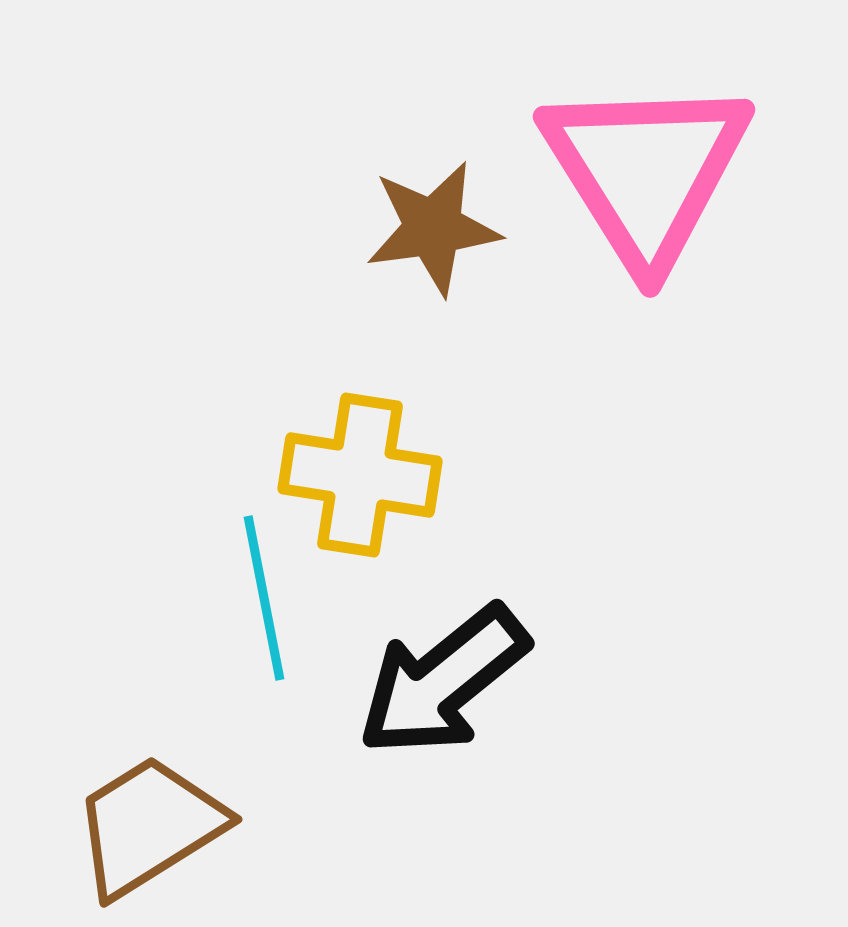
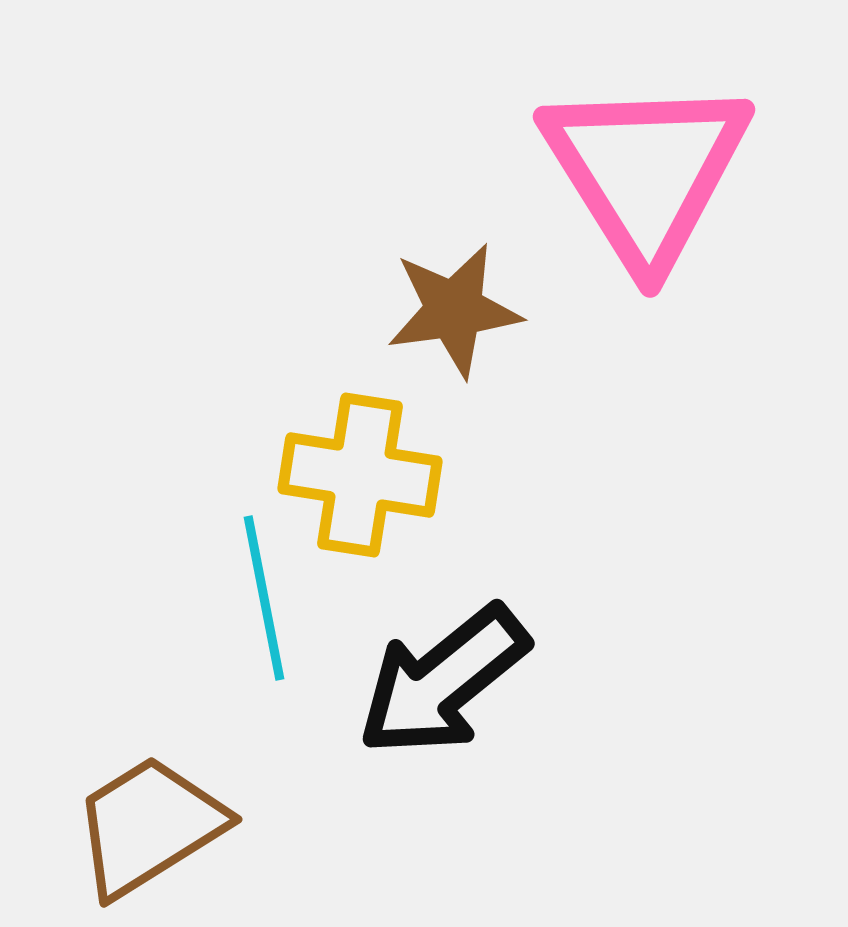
brown star: moved 21 px right, 82 px down
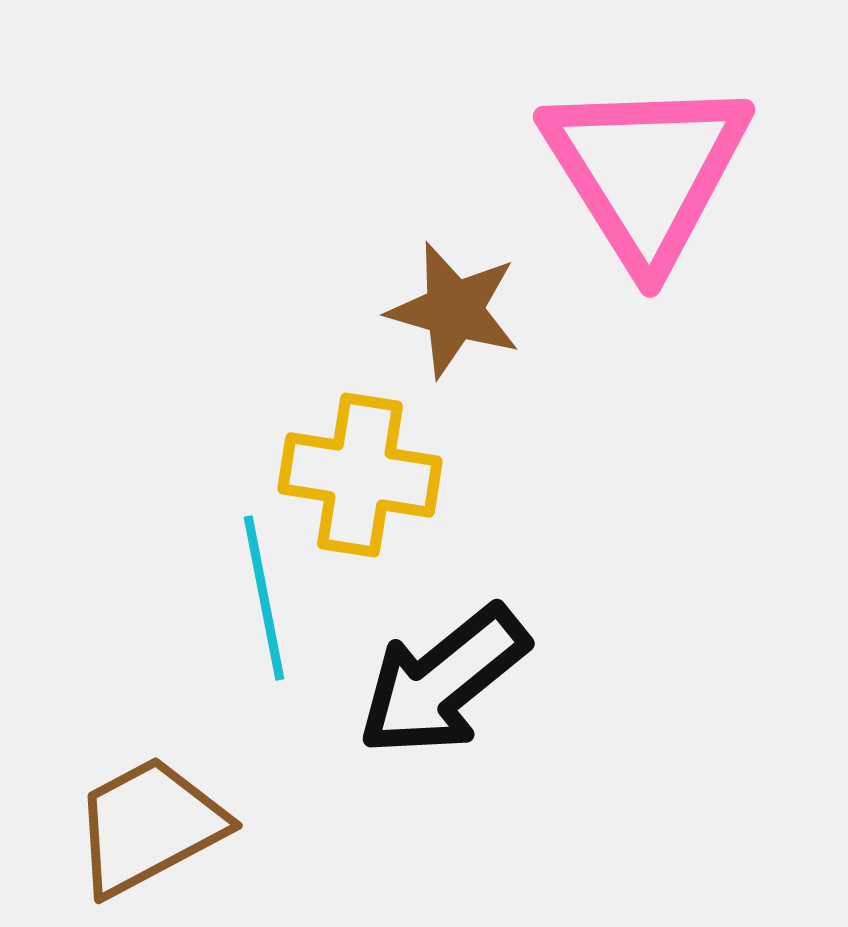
brown star: rotated 24 degrees clockwise
brown trapezoid: rotated 4 degrees clockwise
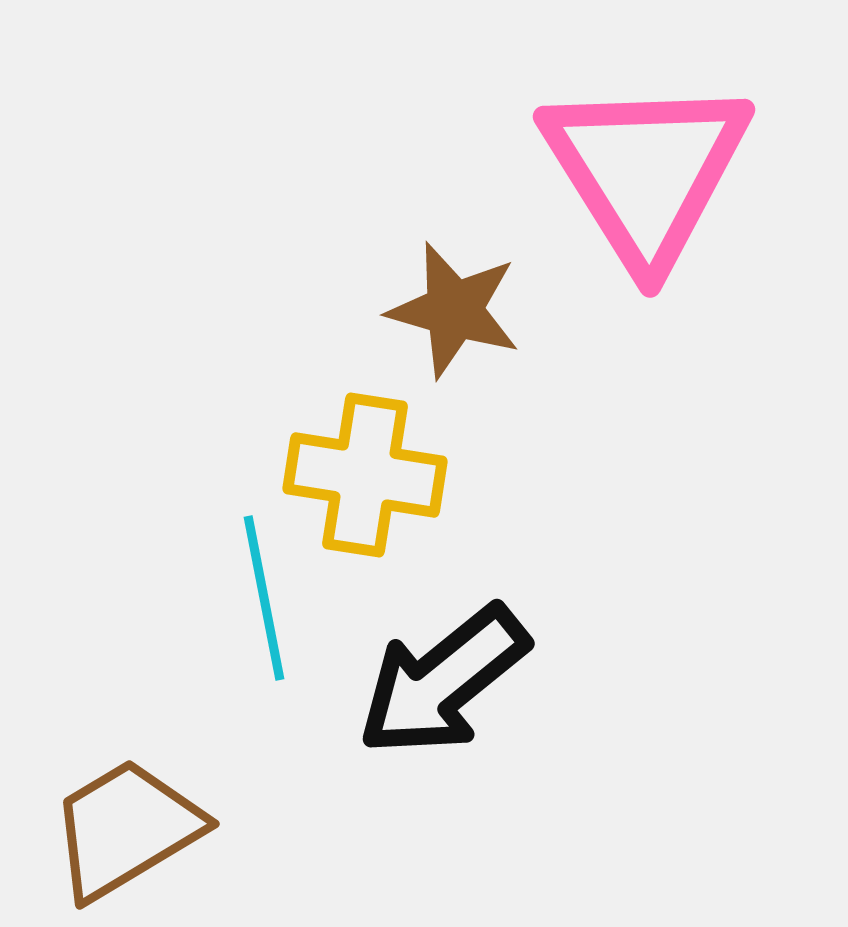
yellow cross: moved 5 px right
brown trapezoid: moved 23 px left, 3 px down; rotated 3 degrees counterclockwise
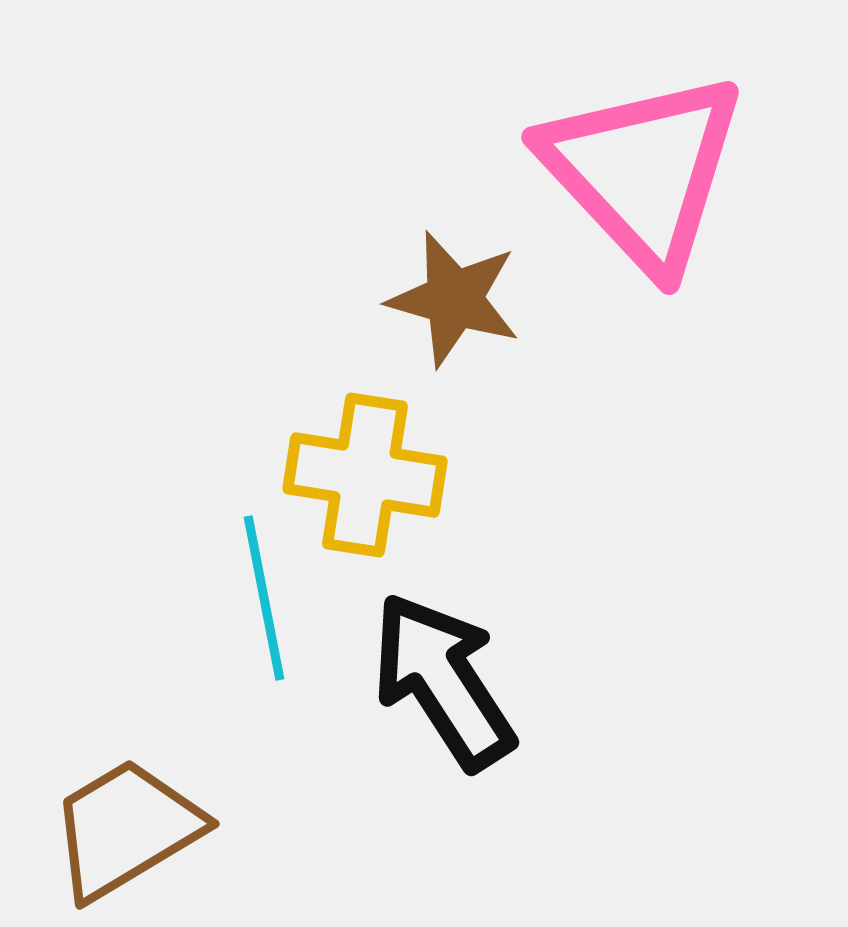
pink triangle: moved 3 px left; rotated 11 degrees counterclockwise
brown star: moved 11 px up
black arrow: rotated 96 degrees clockwise
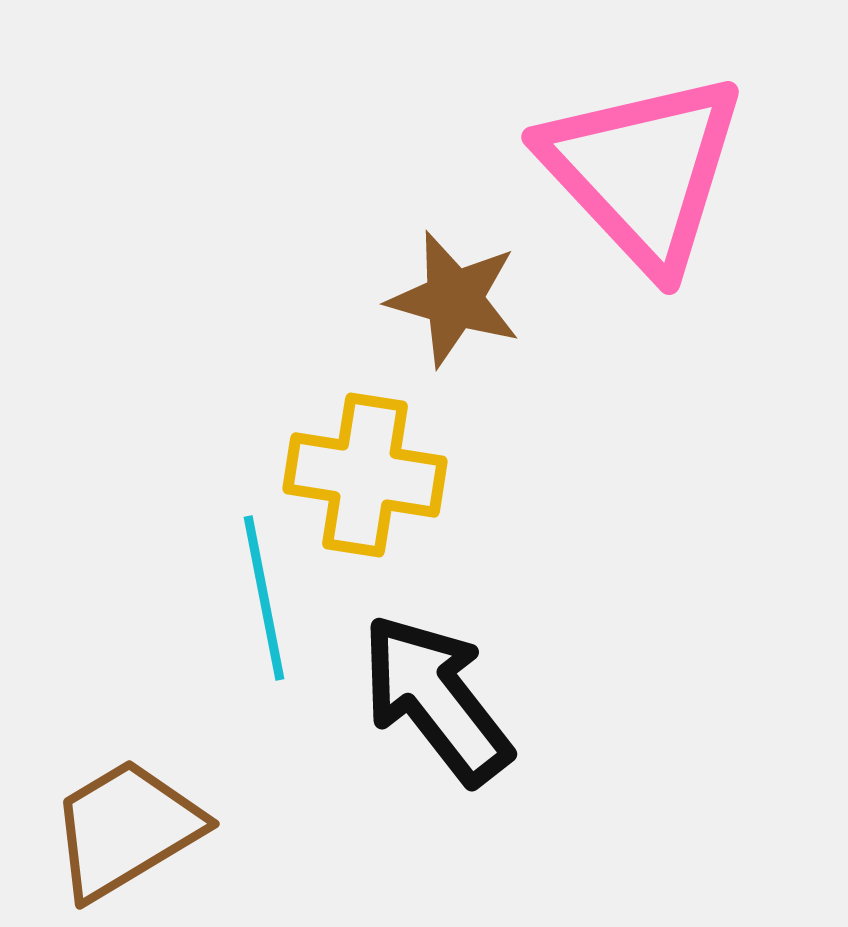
black arrow: moved 7 px left, 18 px down; rotated 5 degrees counterclockwise
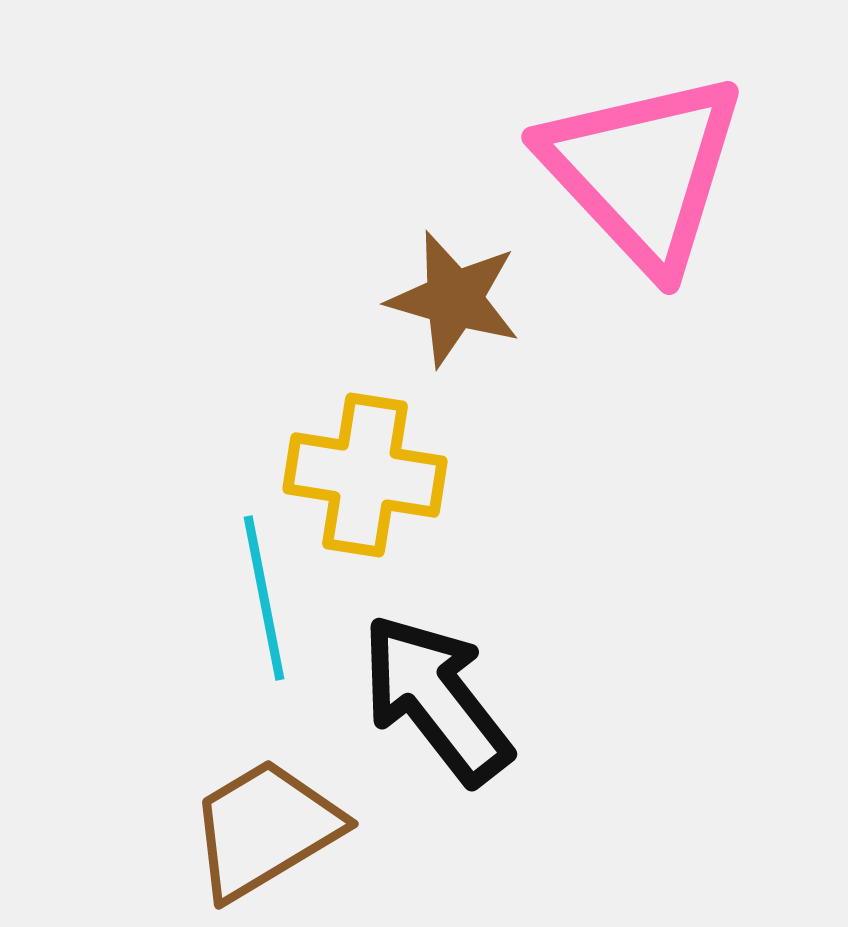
brown trapezoid: moved 139 px right
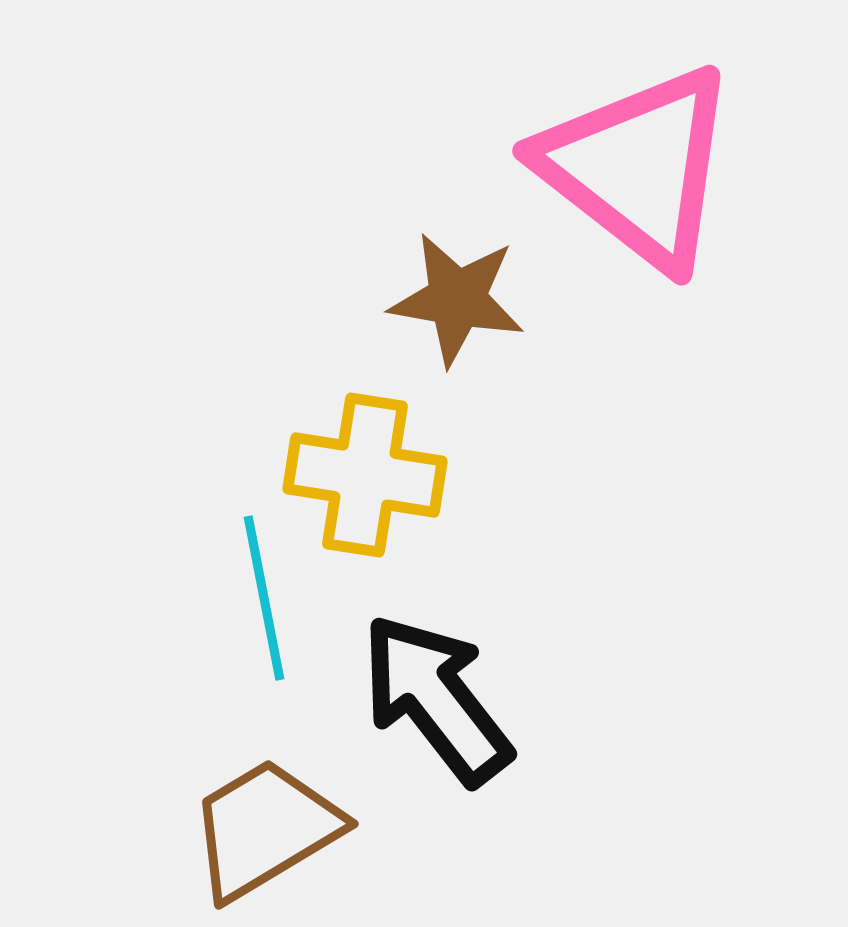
pink triangle: moved 5 px left, 4 px up; rotated 9 degrees counterclockwise
brown star: moved 3 px right; rotated 6 degrees counterclockwise
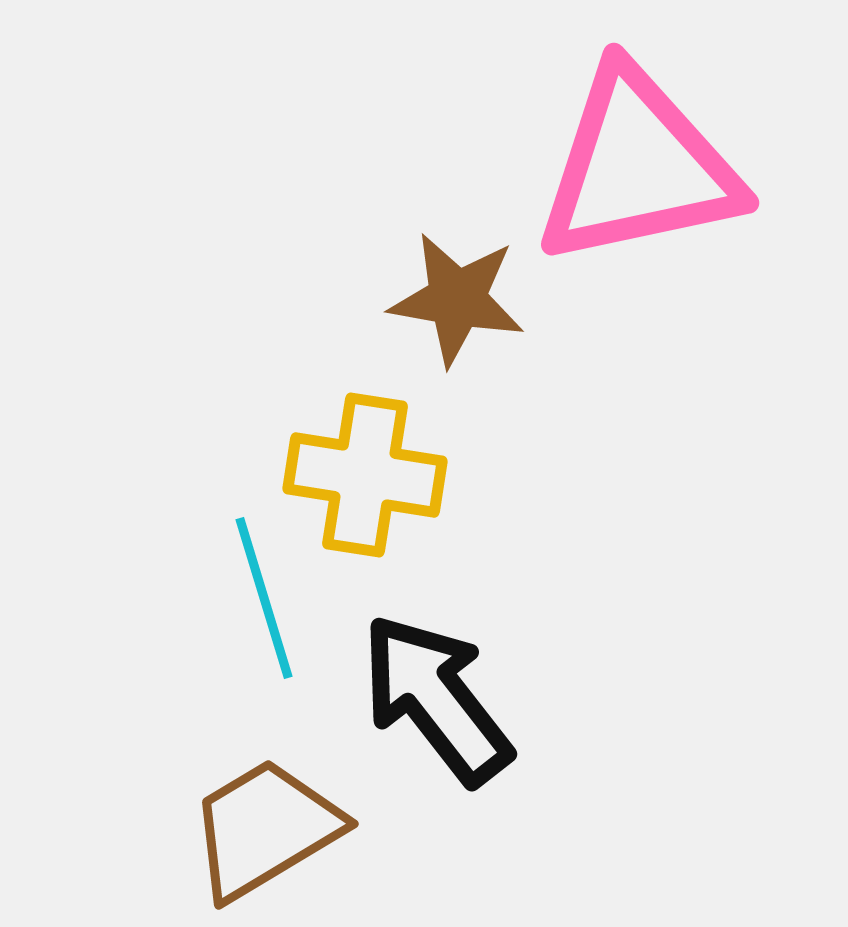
pink triangle: rotated 50 degrees counterclockwise
cyan line: rotated 6 degrees counterclockwise
